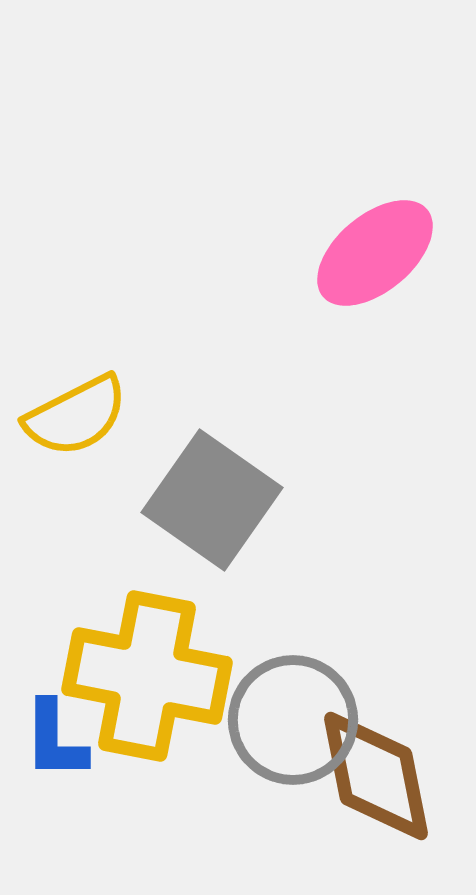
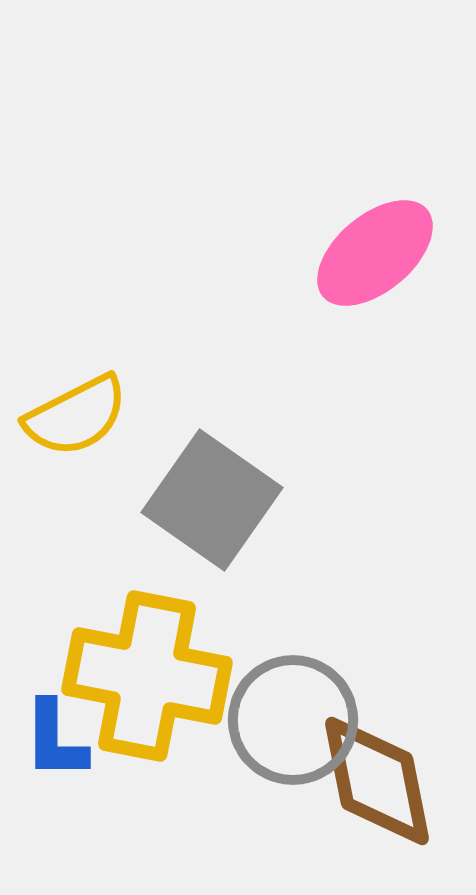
brown diamond: moved 1 px right, 5 px down
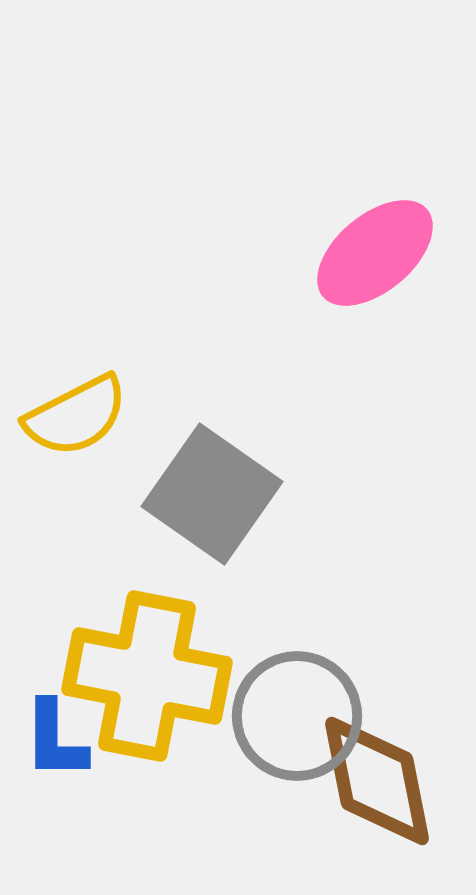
gray square: moved 6 px up
gray circle: moved 4 px right, 4 px up
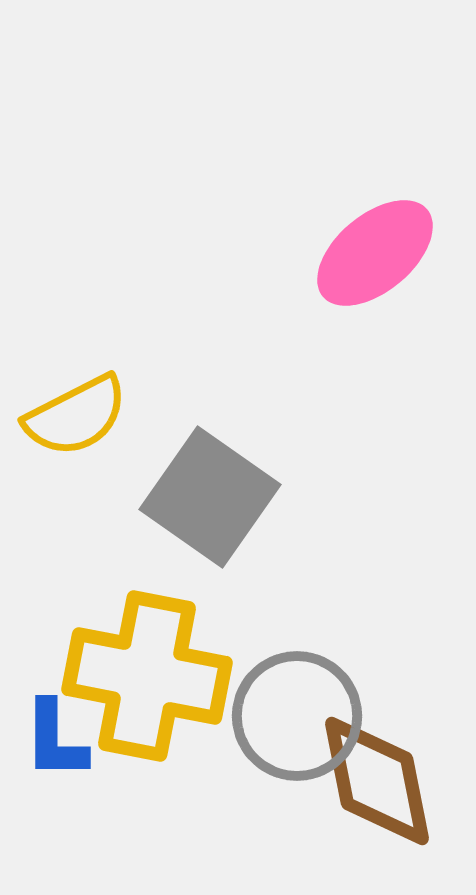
gray square: moved 2 px left, 3 px down
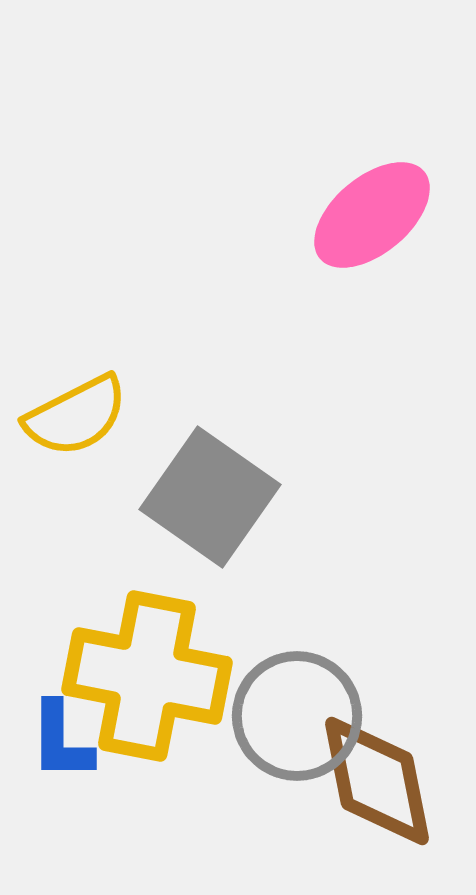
pink ellipse: moved 3 px left, 38 px up
blue L-shape: moved 6 px right, 1 px down
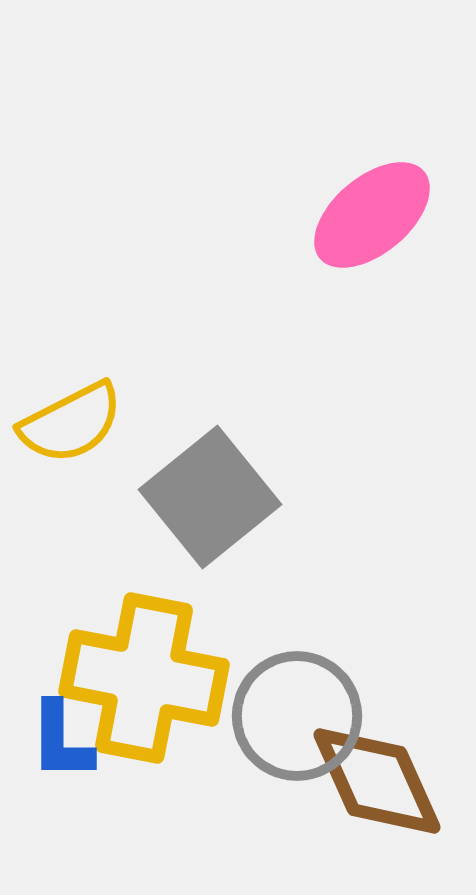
yellow semicircle: moved 5 px left, 7 px down
gray square: rotated 16 degrees clockwise
yellow cross: moved 3 px left, 2 px down
brown diamond: rotated 13 degrees counterclockwise
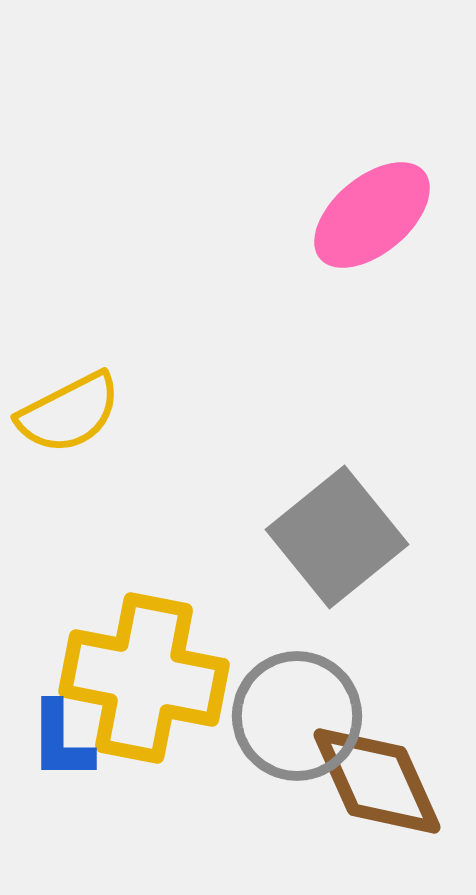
yellow semicircle: moved 2 px left, 10 px up
gray square: moved 127 px right, 40 px down
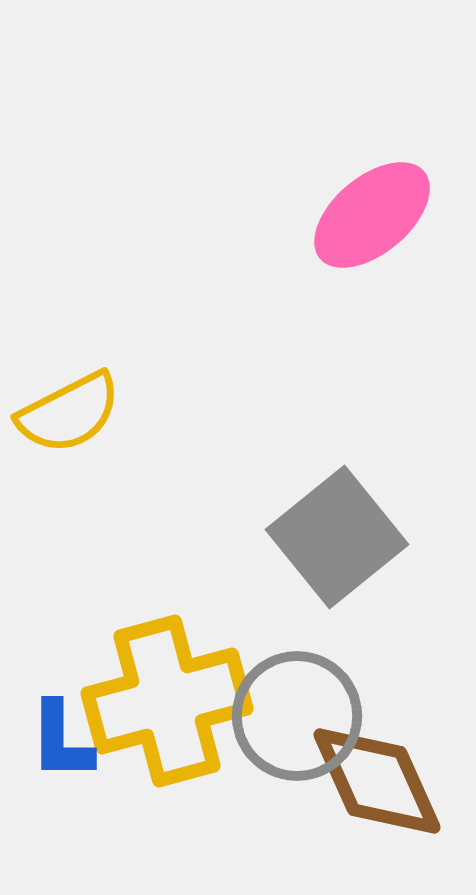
yellow cross: moved 23 px right, 23 px down; rotated 26 degrees counterclockwise
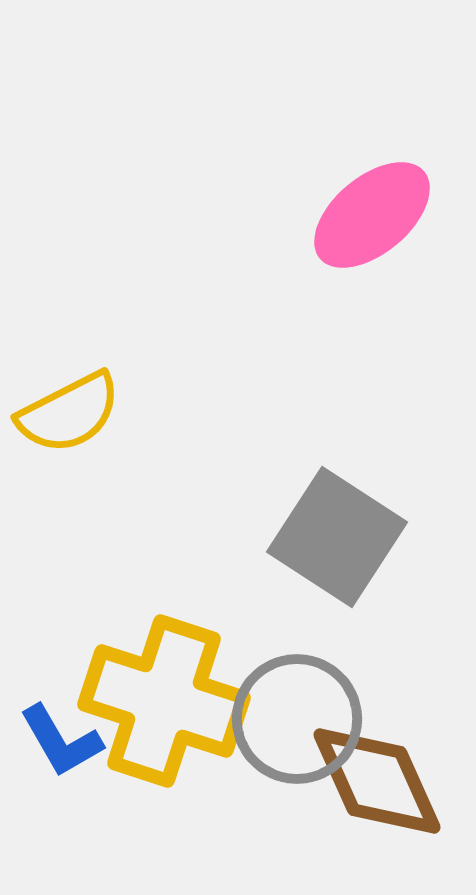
gray square: rotated 18 degrees counterclockwise
yellow cross: moved 3 px left; rotated 33 degrees clockwise
gray circle: moved 3 px down
blue L-shape: rotated 30 degrees counterclockwise
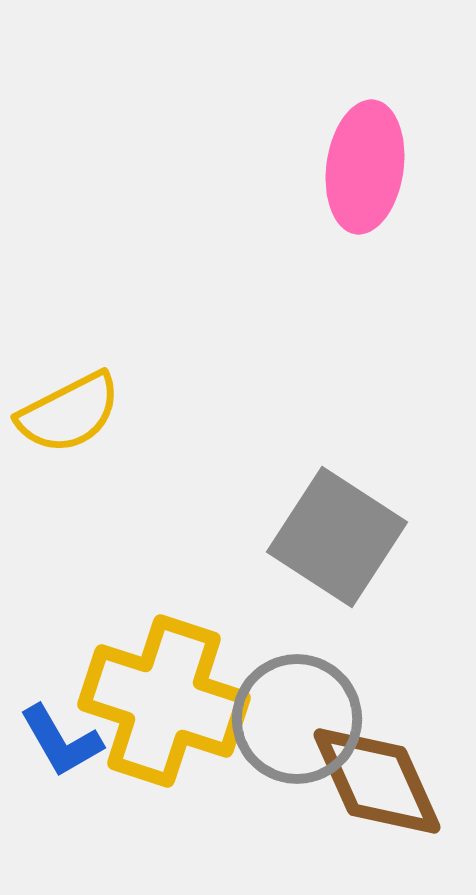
pink ellipse: moved 7 px left, 48 px up; rotated 42 degrees counterclockwise
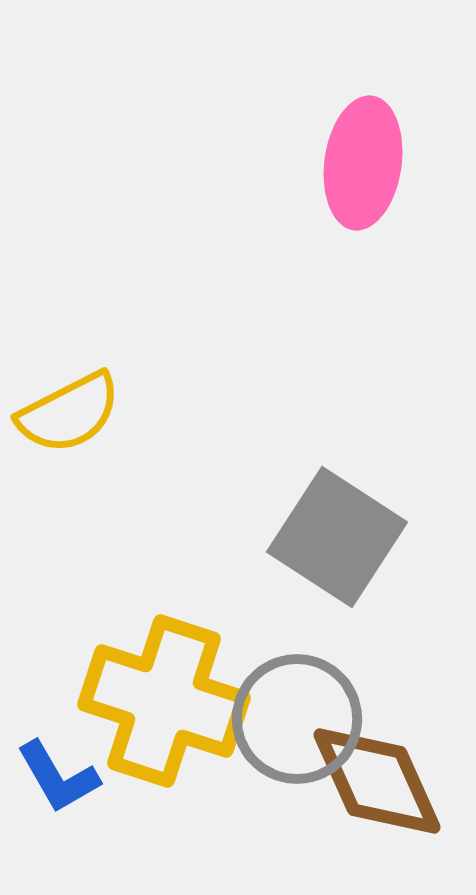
pink ellipse: moved 2 px left, 4 px up
blue L-shape: moved 3 px left, 36 px down
